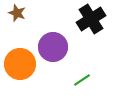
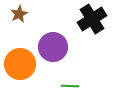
brown star: moved 2 px right, 1 px down; rotated 24 degrees clockwise
black cross: moved 1 px right
green line: moved 12 px left, 6 px down; rotated 36 degrees clockwise
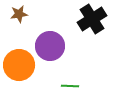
brown star: rotated 18 degrees clockwise
purple circle: moved 3 px left, 1 px up
orange circle: moved 1 px left, 1 px down
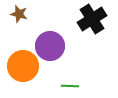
brown star: rotated 24 degrees clockwise
orange circle: moved 4 px right, 1 px down
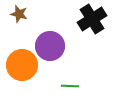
orange circle: moved 1 px left, 1 px up
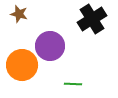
green line: moved 3 px right, 2 px up
